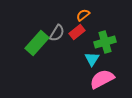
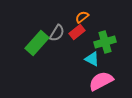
orange semicircle: moved 1 px left, 2 px down
cyan triangle: rotated 35 degrees counterclockwise
pink semicircle: moved 1 px left, 2 px down
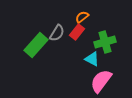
red rectangle: rotated 14 degrees counterclockwise
green rectangle: moved 1 px left, 2 px down
pink semicircle: rotated 25 degrees counterclockwise
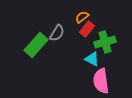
red rectangle: moved 10 px right, 3 px up
pink semicircle: rotated 45 degrees counterclockwise
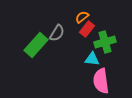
cyan triangle: rotated 21 degrees counterclockwise
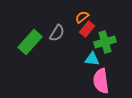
green rectangle: moved 6 px left, 3 px up
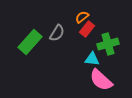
green cross: moved 3 px right, 2 px down
pink semicircle: moved 1 px up; rotated 40 degrees counterclockwise
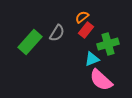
red rectangle: moved 1 px left, 1 px down
cyan triangle: rotated 28 degrees counterclockwise
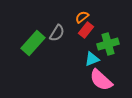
green rectangle: moved 3 px right, 1 px down
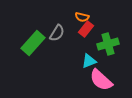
orange semicircle: rotated 128 degrees counterclockwise
red rectangle: moved 1 px up
cyan triangle: moved 3 px left, 2 px down
